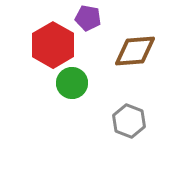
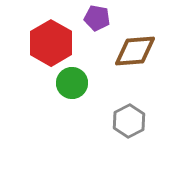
purple pentagon: moved 9 px right
red hexagon: moved 2 px left, 2 px up
gray hexagon: rotated 12 degrees clockwise
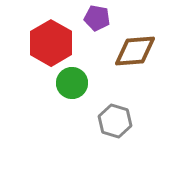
gray hexagon: moved 14 px left; rotated 16 degrees counterclockwise
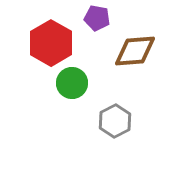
gray hexagon: rotated 16 degrees clockwise
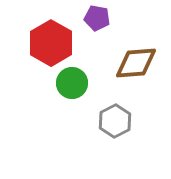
brown diamond: moved 1 px right, 12 px down
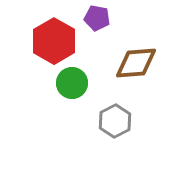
red hexagon: moved 3 px right, 2 px up
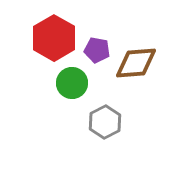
purple pentagon: moved 32 px down
red hexagon: moved 3 px up
gray hexagon: moved 10 px left, 1 px down
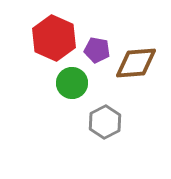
red hexagon: rotated 6 degrees counterclockwise
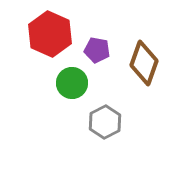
red hexagon: moved 4 px left, 4 px up
brown diamond: moved 8 px right; rotated 66 degrees counterclockwise
